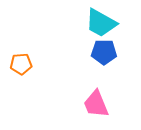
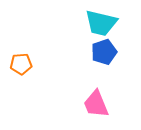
cyan trapezoid: rotated 16 degrees counterclockwise
blue pentagon: rotated 20 degrees counterclockwise
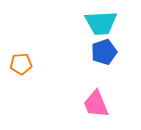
cyan trapezoid: rotated 16 degrees counterclockwise
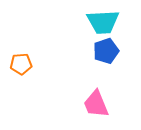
cyan trapezoid: moved 2 px right, 1 px up
blue pentagon: moved 2 px right, 1 px up
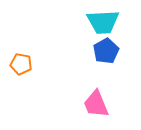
blue pentagon: rotated 10 degrees counterclockwise
orange pentagon: rotated 15 degrees clockwise
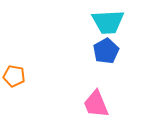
cyan trapezoid: moved 5 px right
orange pentagon: moved 7 px left, 12 px down
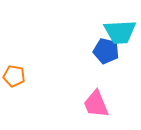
cyan trapezoid: moved 12 px right, 10 px down
blue pentagon: rotated 30 degrees counterclockwise
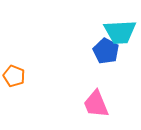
blue pentagon: rotated 15 degrees clockwise
orange pentagon: rotated 10 degrees clockwise
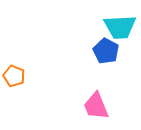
cyan trapezoid: moved 5 px up
pink trapezoid: moved 2 px down
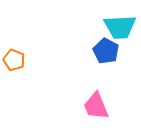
orange pentagon: moved 16 px up
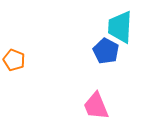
cyan trapezoid: rotated 96 degrees clockwise
